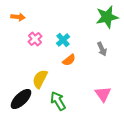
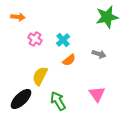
pink cross: rotated 16 degrees counterclockwise
gray arrow: moved 3 px left, 5 px down; rotated 48 degrees counterclockwise
yellow semicircle: moved 3 px up
pink triangle: moved 6 px left
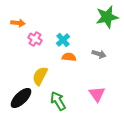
orange arrow: moved 6 px down
orange semicircle: moved 3 px up; rotated 136 degrees counterclockwise
black ellipse: moved 1 px up
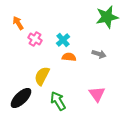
orange arrow: rotated 128 degrees counterclockwise
yellow semicircle: moved 2 px right
